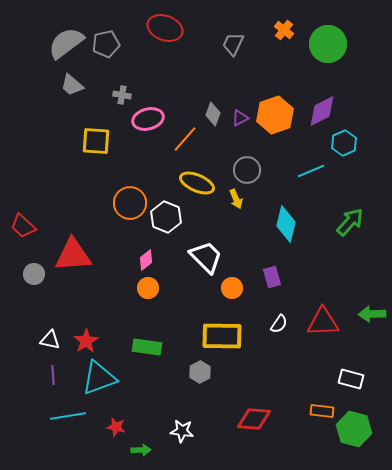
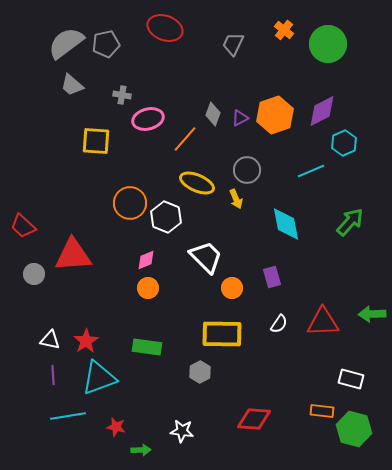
cyan diamond at (286, 224): rotated 24 degrees counterclockwise
pink diamond at (146, 260): rotated 15 degrees clockwise
yellow rectangle at (222, 336): moved 2 px up
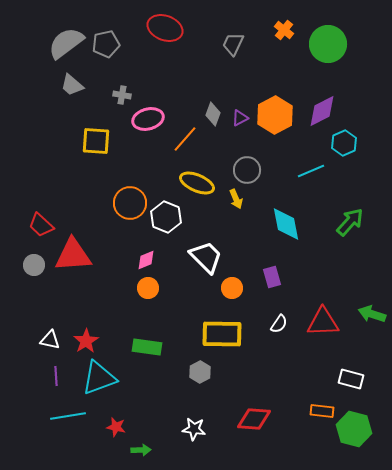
orange hexagon at (275, 115): rotated 9 degrees counterclockwise
red trapezoid at (23, 226): moved 18 px right, 1 px up
gray circle at (34, 274): moved 9 px up
green arrow at (372, 314): rotated 20 degrees clockwise
purple line at (53, 375): moved 3 px right, 1 px down
white star at (182, 431): moved 12 px right, 2 px up
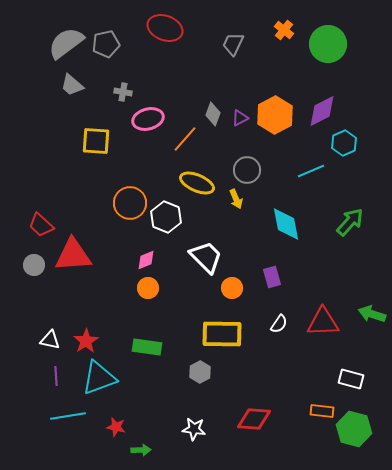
gray cross at (122, 95): moved 1 px right, 3 px up
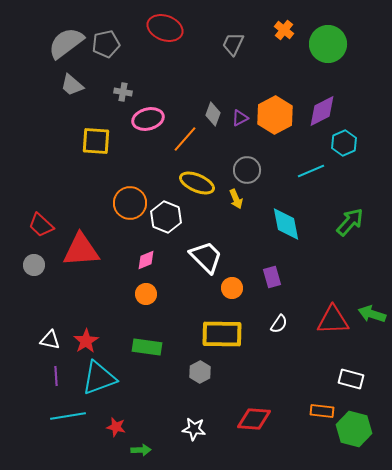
red triangle at (73, 255): moved 8 px right, 5 px up
orange circle at (148, 288): moved 2 px left, 6 px down
red triangle at (323, 322): moved 10 px right, 2 px up
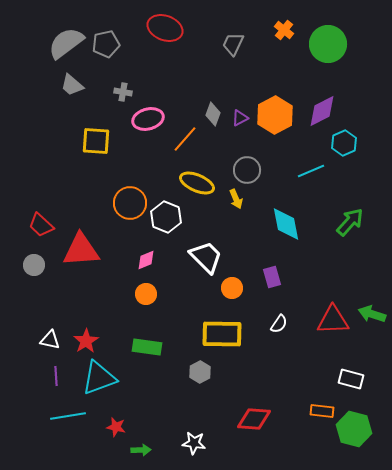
white star at (194, 429): moved 14 px down
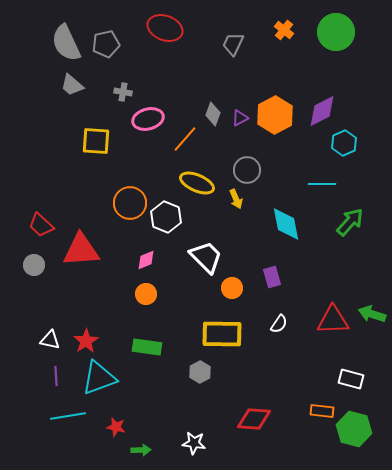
gray semicircle at (66, 43): rotated 78 degrees counterclockwise
green circle at (328, 44): moved 8 px right, 12 px up
cyan line at (311, 171): moved 11 px right, 13 px down; rotated 24 degrees clockwise
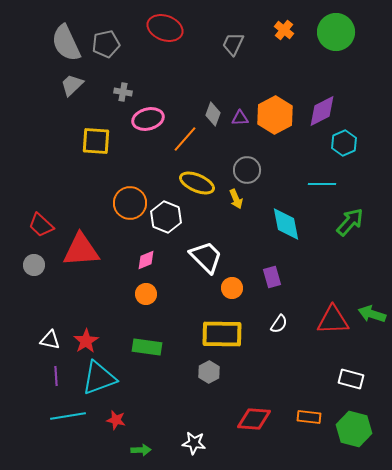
gray trapezoid at (72, 85): rotated 95 degrees clockwise
purple triangle at (240, 118): rotated 24 degrees clockwise
gray hexagon at (200, 372): moved 9 px right
orange rectangle at (322, 411): moved 13 px left, 6 px down
red star at (116, 427): moved 7 px up
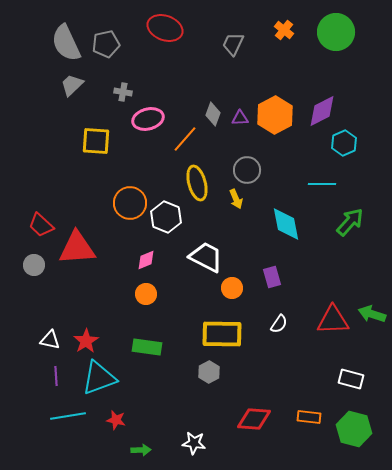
yellow ellipse at (197, 183): rotated 52 degrees clockwise
red triangle at (81, 250): moved 4 px left, 2 px up
white trapezoid at (206, 257): rotated 18 degrees counterclockwise
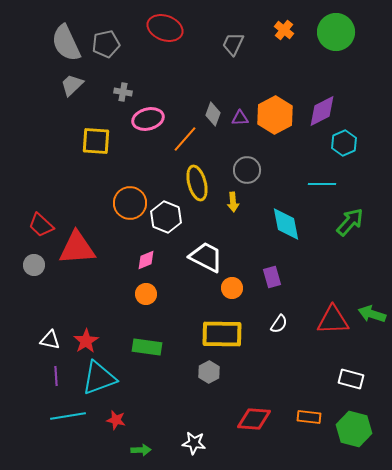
yellow arrow at (236, 199): moved 3 px left, 3 px down; rotated 18 degrees clockwise
